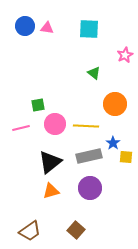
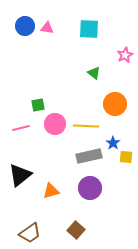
black triangle: moved 30 px left, 13 px down
brown trapezoid: moved 2 px down
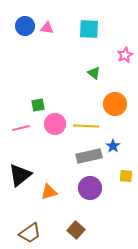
blue star: moved 3 px down
yellow square: moved 19 px down
orange triangle: moved 2 px left, 1 px down
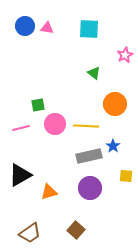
black triangle: rotated 10 degrees clockwise
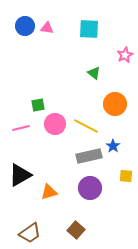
yellow line: rotated 25 degrees clockwise
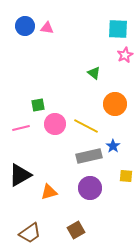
cyan square: moved 29 px right
brown square: rotated 18 degrees clockwise
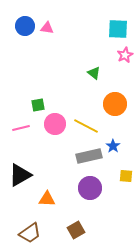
orange triangle: moved 2 px left, 7 px down; rotated 18 degrees clockwise
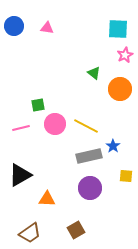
blue circle: moved 11 px left
orange circle: moved 5 px right, 15 px up
